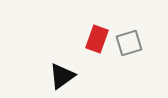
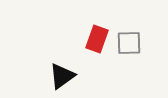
gray square: rotated 16 degrees clockwise
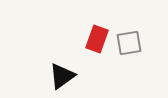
gray square: rotated 8 degrees counterclockwise
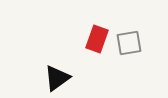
black triangle: moved 5 px left, 2 px down
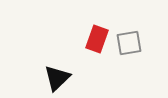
black triangle: rotated 8 degrees counterclockwise
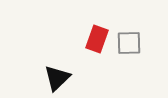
gray square: rotated 8 degrees clockwise
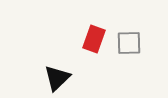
red rectangle: moved 3 px left
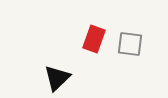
gray square: moved 1 px right, 1 px down; rotated 8 degrees clockwise
